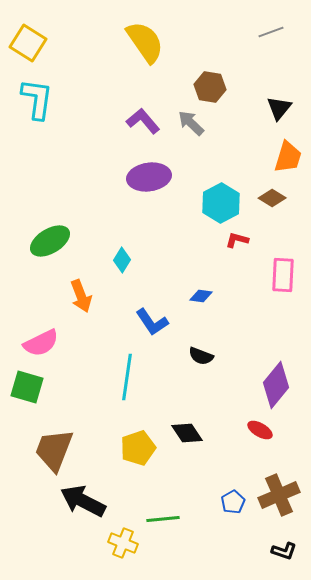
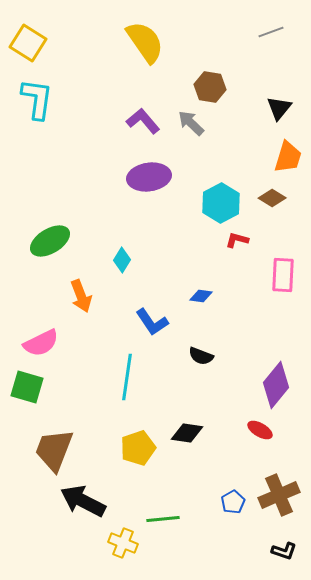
black diamond: rotated 48 degrees counterclockwise
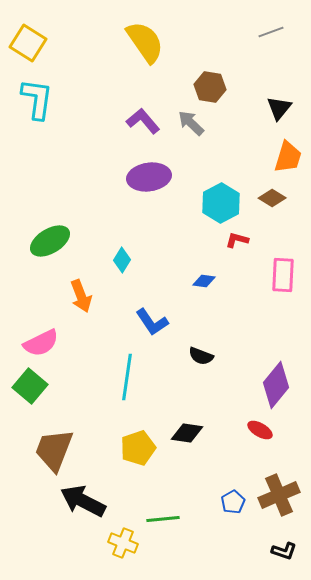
blue diamond: moved 3 px right, 15 px up
green square: moved 3 px right, 1 px up; rotated 24 degrees clockwise
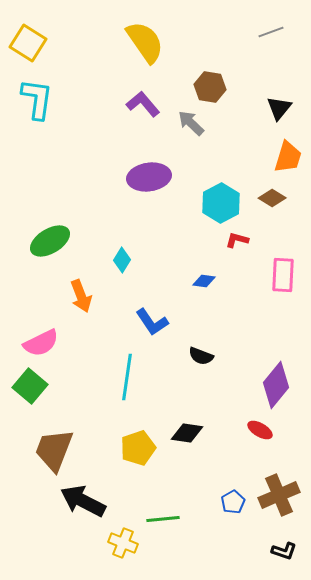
purple L-shape: moved 17 px up
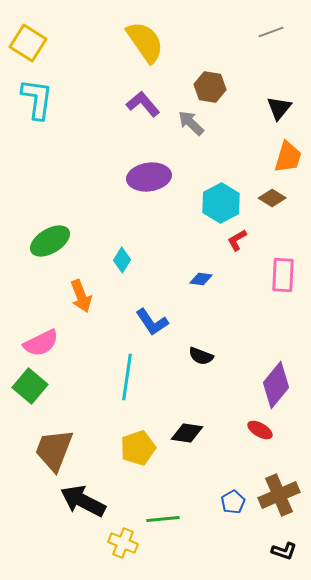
red L-shape: rotated 45 degrees counterclockwise
blue diamond: moved 3 px left, 2 px up
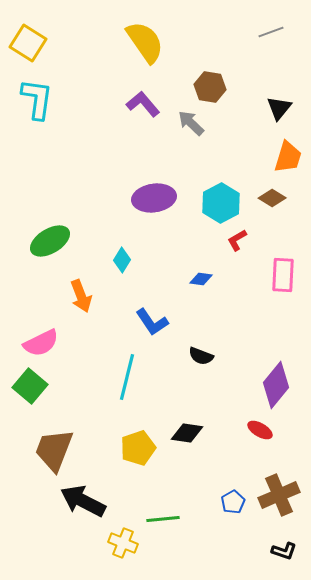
purple ellipse: moved 5 px right, 21 px down
cyan line: rotated 6 degrees clockwise
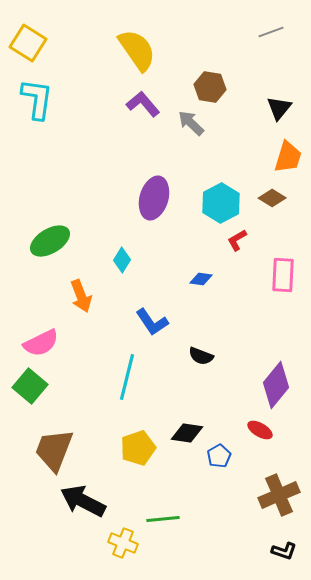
yellow semicircle: moved 8 px left, 8 px down
purple ellipse: rotated 66 degrees counterclockwise
blue pentagon: moved 14 px left, 46 px up
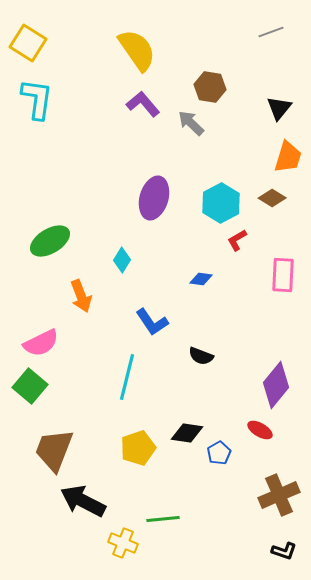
blue pentagon: moved 3 px up
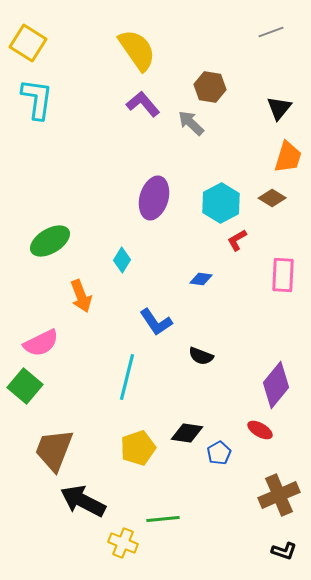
blue L-shape: moved 4 px right
green square: moved 5 px left
